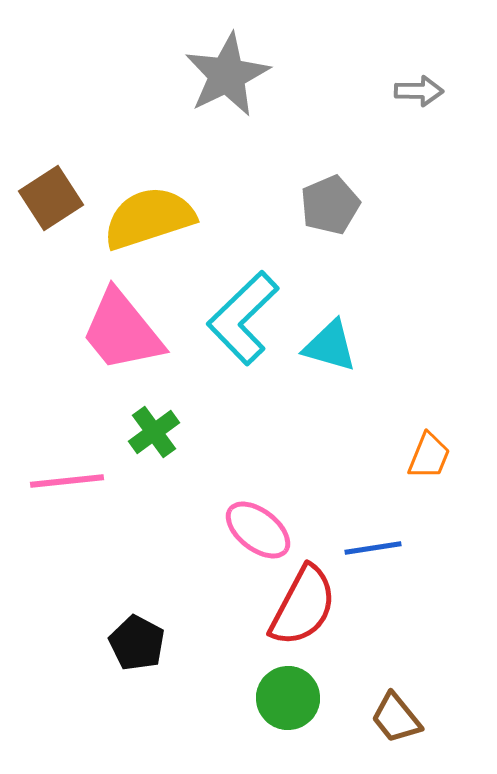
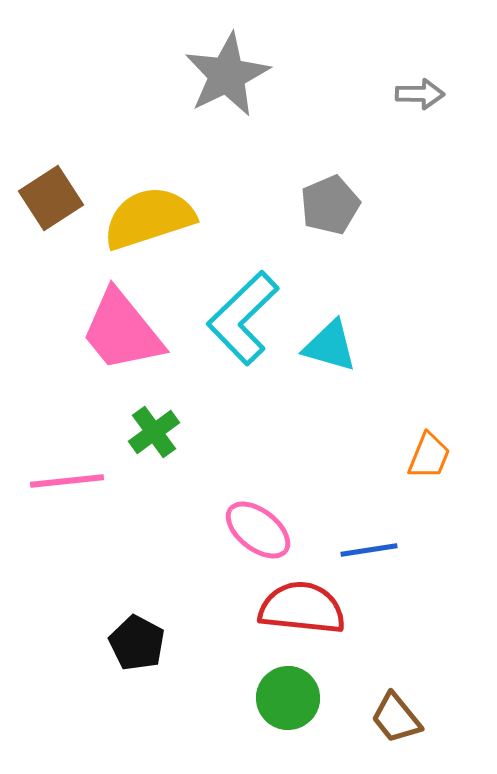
gray arrow: moved 1 px right, 3 px down
blue line: moved 4 px left, 2 px down
red semicircle: moved 1 px left, 2 px down; rotated 112 degrees counterclockwise
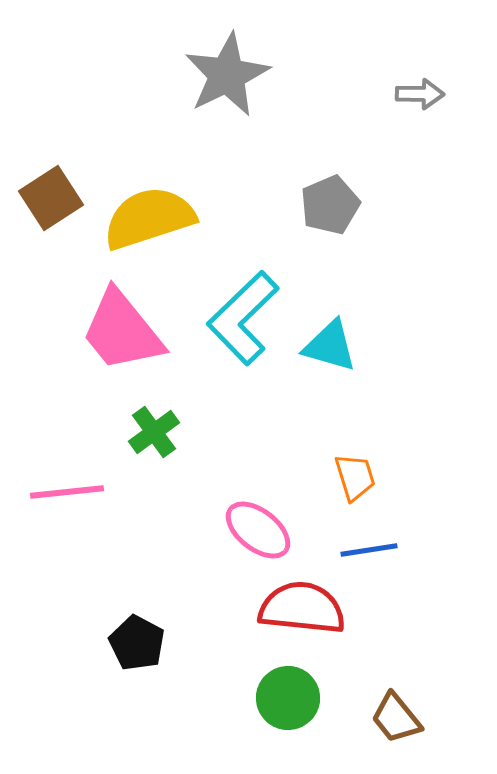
orange trapezoid: moved 74 px left, 21 px down; rotated 39 degrees counterclockwise
pink line: moved 11 px down
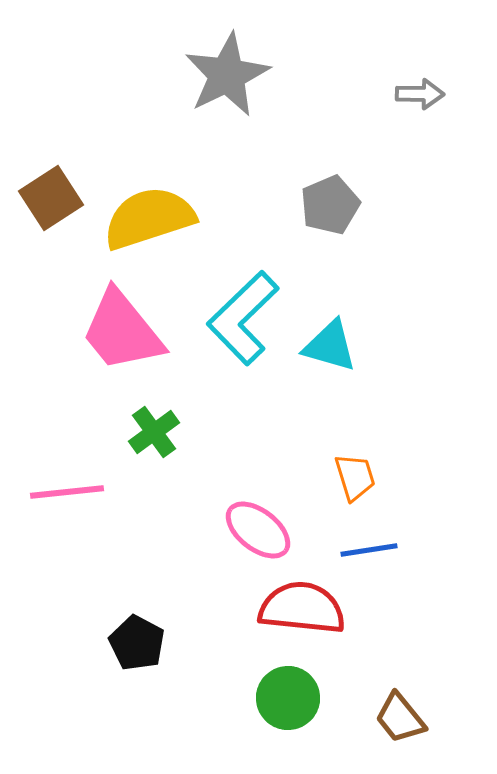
brown trapezoid: moved 4 px right
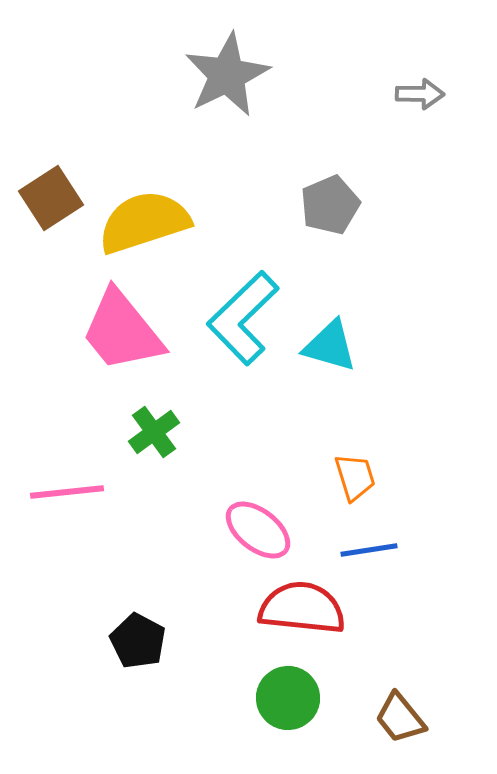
yellow semicircle: moved 5 px left, 4 px down
black pentagon: moved 1 px right, 2 px up
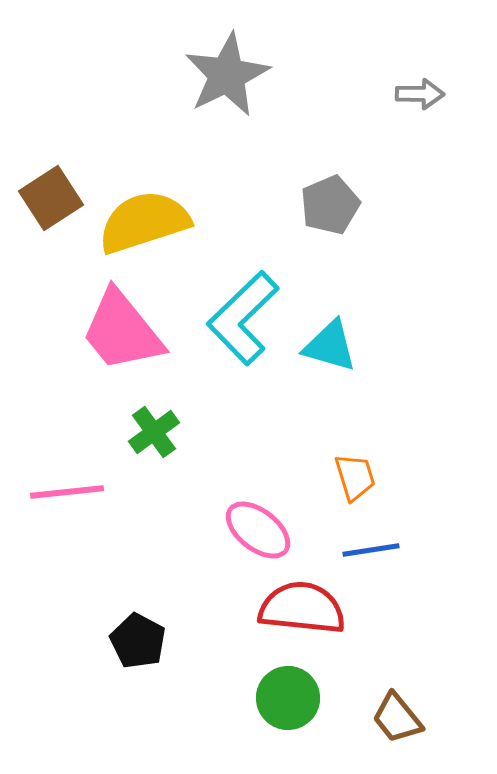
blue line: moved 2 px right
brown trapezoid: moved 3 px left
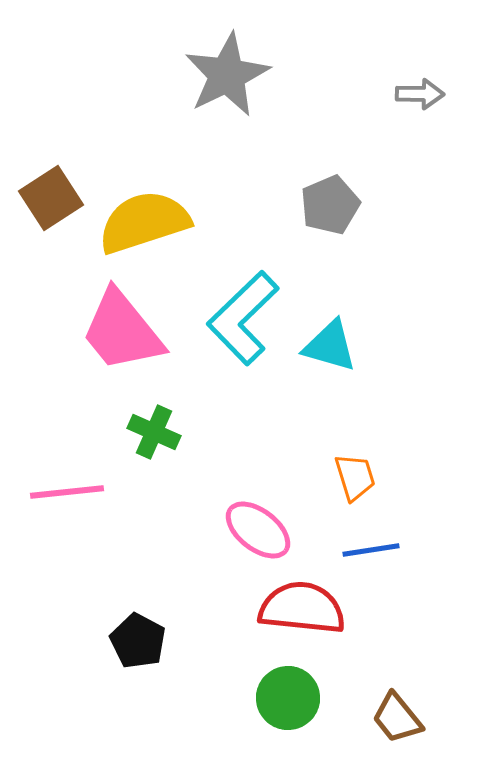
green cross: rotated 30 degrees counterclockwise
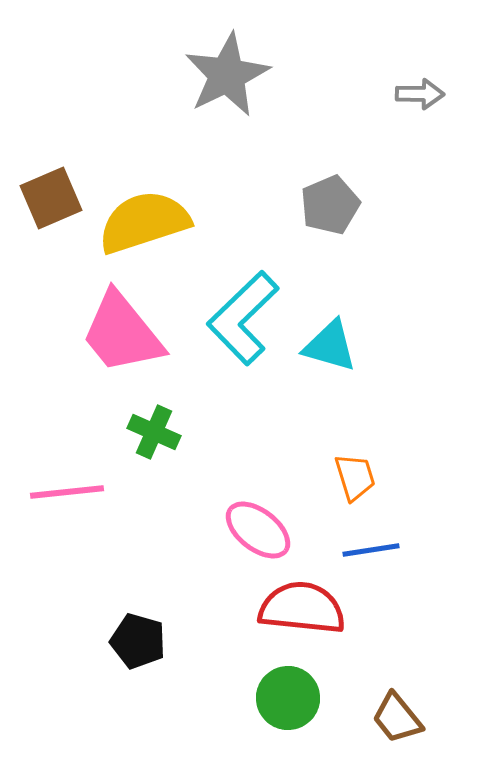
brown square: rotated 10 degrees clockwise
pink trapezoid: moved 2 px down
black pentagon: rotated 12 degrees counterclockwise
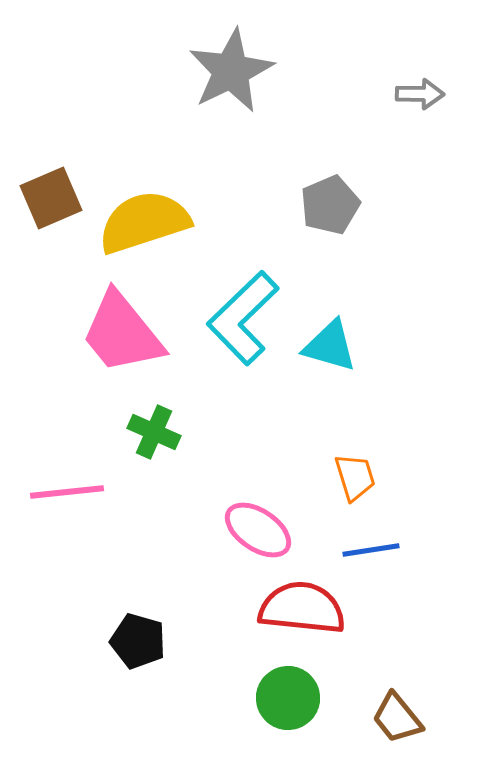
gray star: moved 4 px right, 4 px up
pink ellipse: rotated 4 degrees counterclockwise
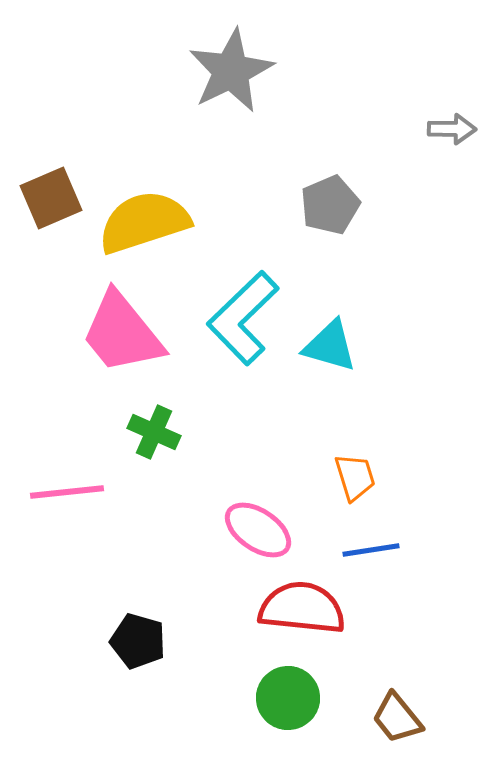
gray arrow: moved 32 px right, 35 px down
